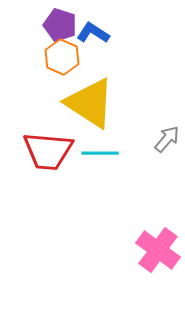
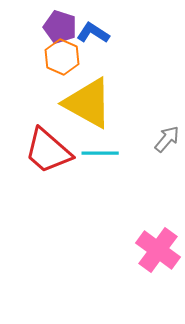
purple pentagon: moved 2 px down
yellow triangle: moved 2 px left; rotated 4 degrees counterclockwise
red trapezoid: rotated 36 degrees clockwise
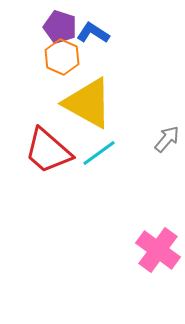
cyan line: moved 1 px left; rotated 36 degrees counterclockwise
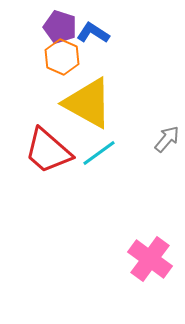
pink cross: moved 8 px left, 9 px down
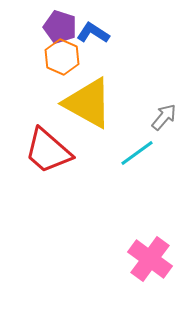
gray arrow: moved 3 px left, 22 px up
cyan line: moved 38 px right
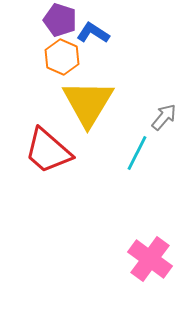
purple pentagon: moved 7 px up
yellow triangle: rotated 32 degrees clockwise
cyan line: rotated 27 degrees counterclockwise
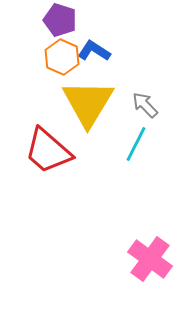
blue L-shape: moved 1 px right, 18 px down
gray arrow: moved 19 px left, 12 px up; rotated 84 degrees counterclockwise
cyan line: moved 1 px left, 9 px up
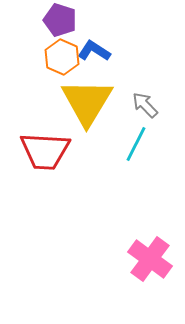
yellow triangle: moved 1 px left, 1 px up
red trapezoid: moved 3 px left; rotated 38 degrees counterclockwise
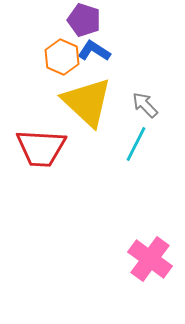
purple pentagon: moved 24 px right
yellow triangle: rotated 18 degrees counterclockwise
red trapezoid: moved 4 px left, 3 px up
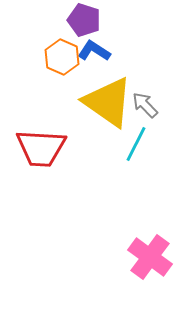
yellow triangle: moved 21 px right; rotated 8 degrees counterclockwise
pink cross: moved 2 px up
